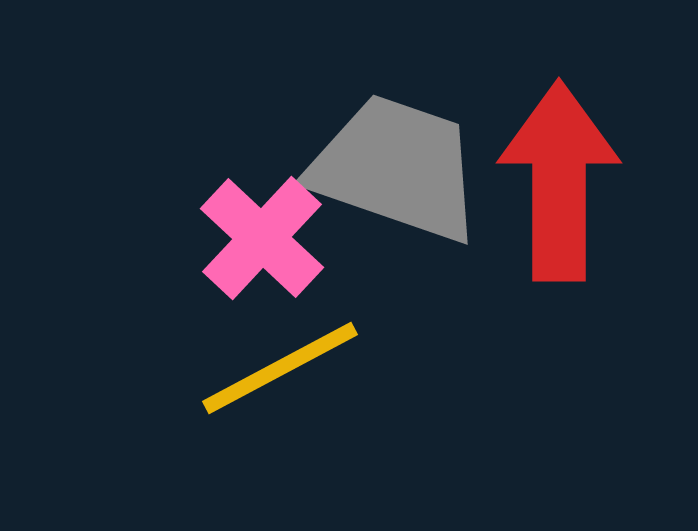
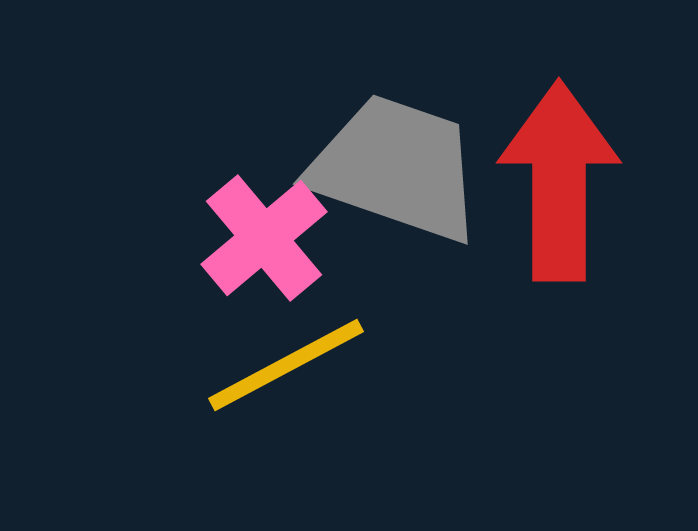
pink cross: moved 2 px right; rotated 7 degrees clockwise
yellow line: moved 6 px right, 3 px up
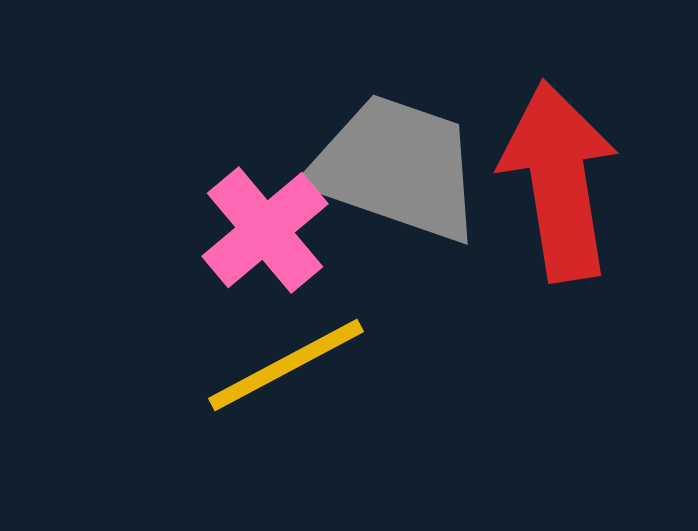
red arrow: rotated 9 degrees counterclockwise
pink cross: moved 1 px right, 8 px up
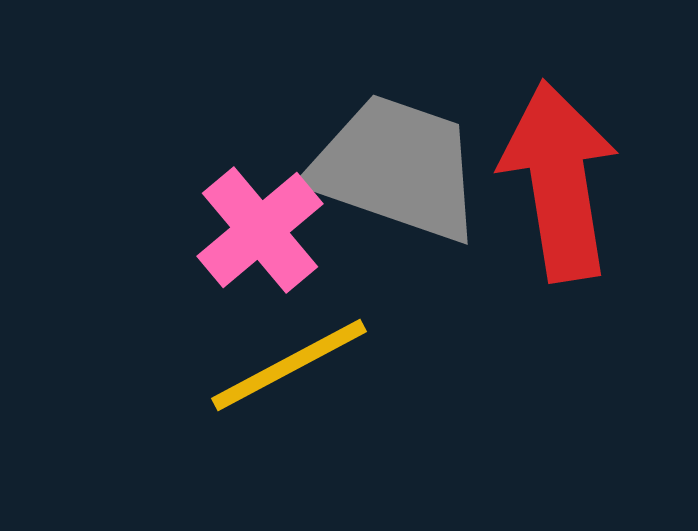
pink cross: moved 5 px left
yellow line: moved 3 px right
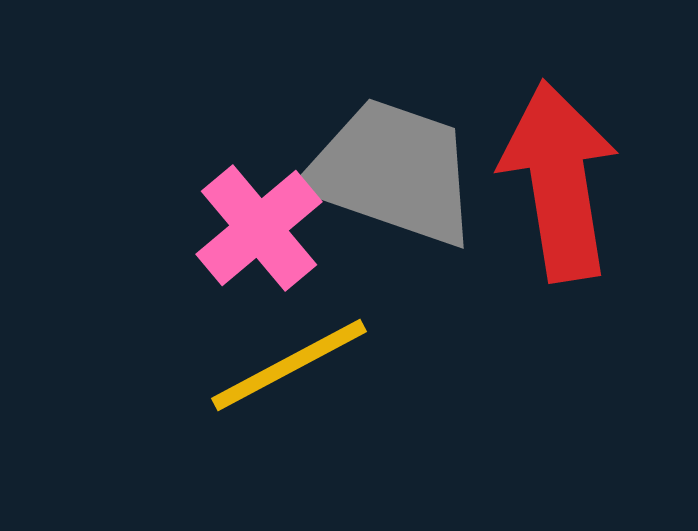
gray trapezoid: moved 4 px left, 4 px down
pink cross: moved 1 px left, 2 px up
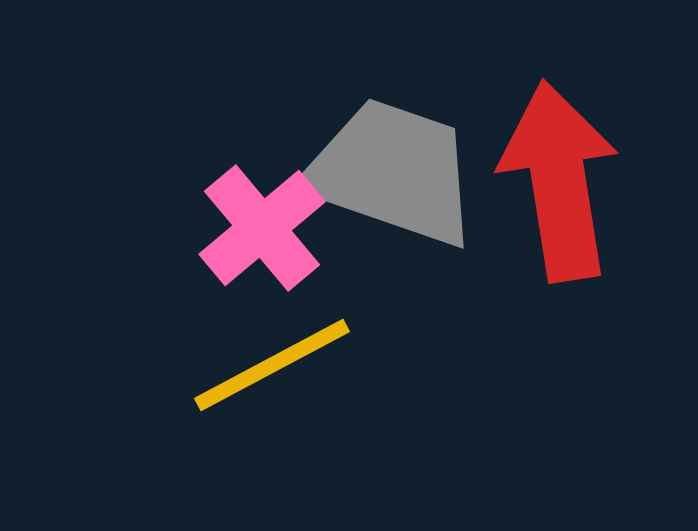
pink cross: moved 3 px right
yellow line: moved 17 px left
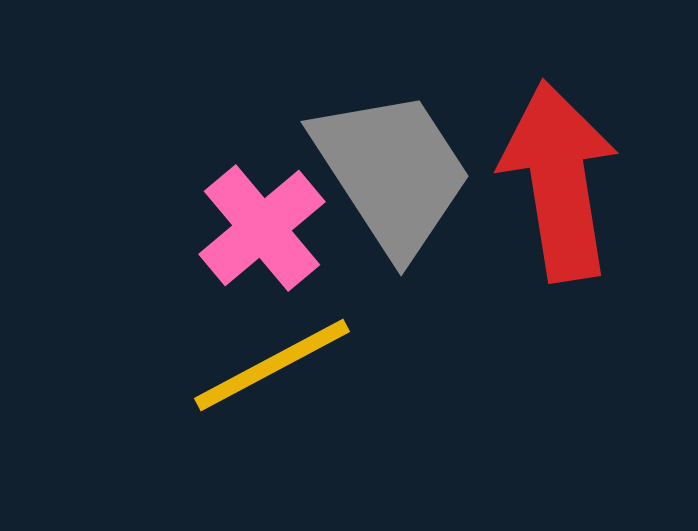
gray trapezoid: rotated 38 degrees clockwise
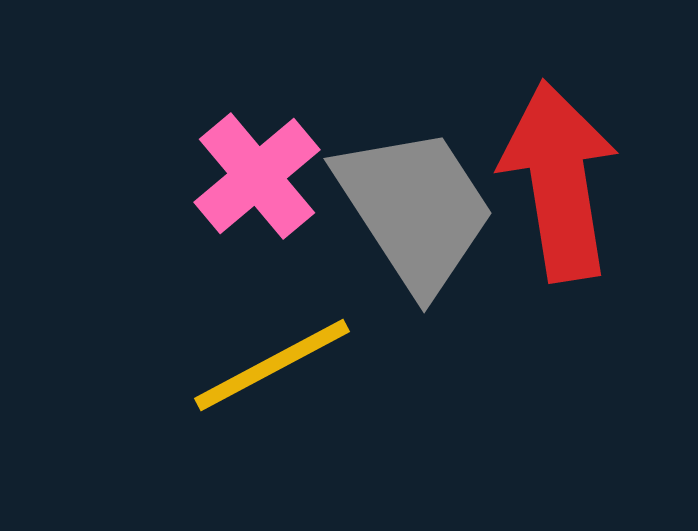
gray trapezoid: moved 23 px right, 37 px down
pink cross: moved 5 px left, 52 px up
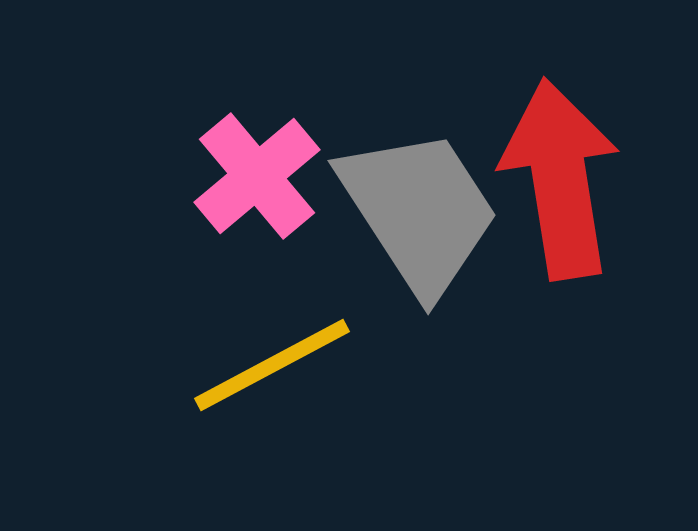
red arrow: moved 1 px right, 2 px up
gray trapezoid: moved 4 px right, 2 px down
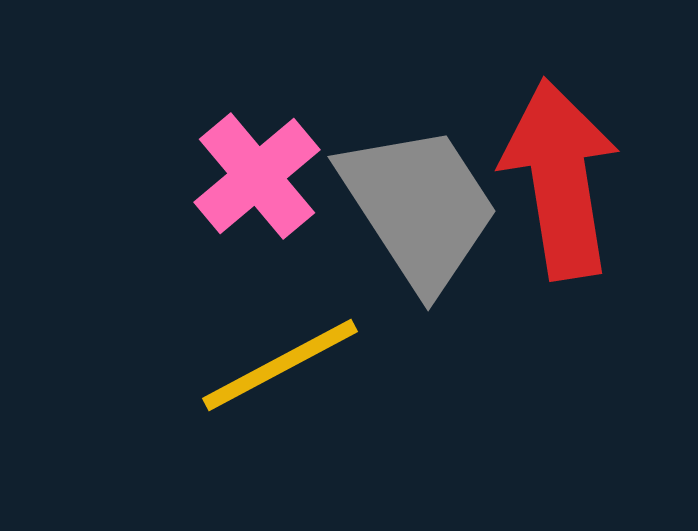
gray trapezoid: moved 4 px up
yellow line: moved 8 px right
